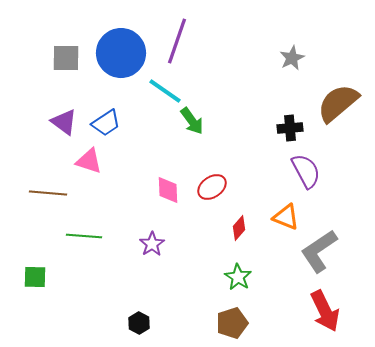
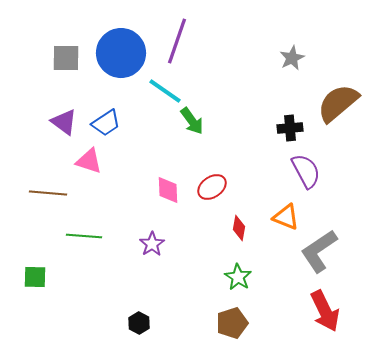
red diamond: rotated 30 degrees counterclockwise
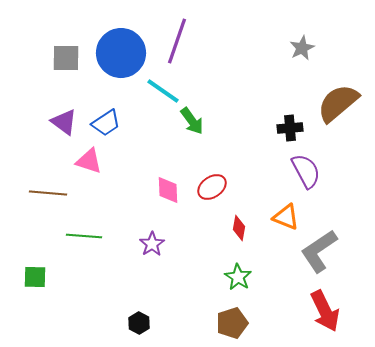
gray star: moved 10 px right, 10 px up
cyan line: moved 2 px left
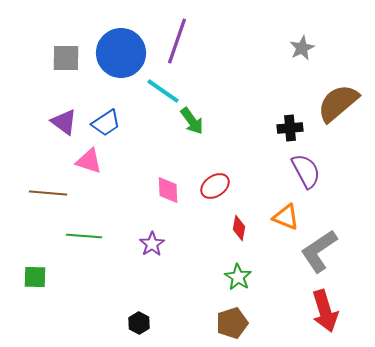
red ellipse: moved 3 px right, 1 px up
red arrow: rotated 9 degrees clockwise
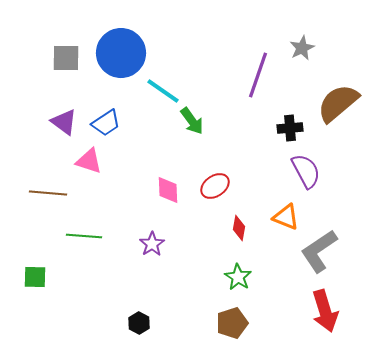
purple line: moved 81 px right, 34 px down
